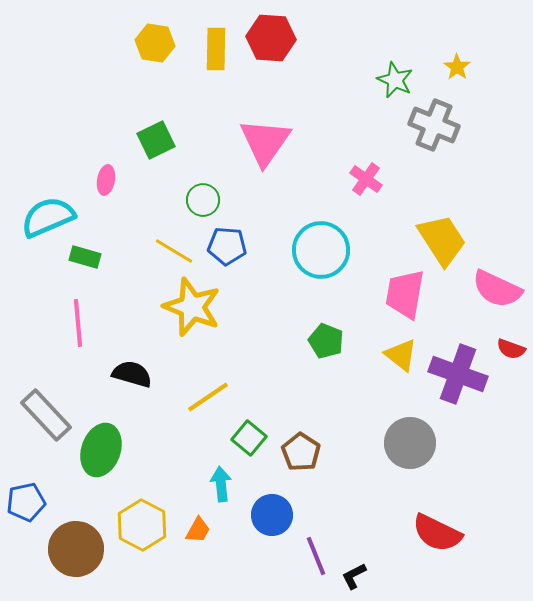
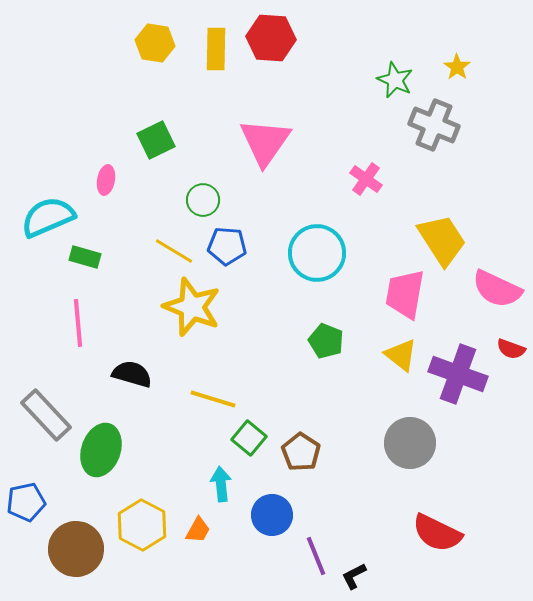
cyan circle at (321, 250): moved 4 px left, 3 px down
yellow line at (208, 397): moved 5 px right, 2 px down; rotated 51 degrees clockwise
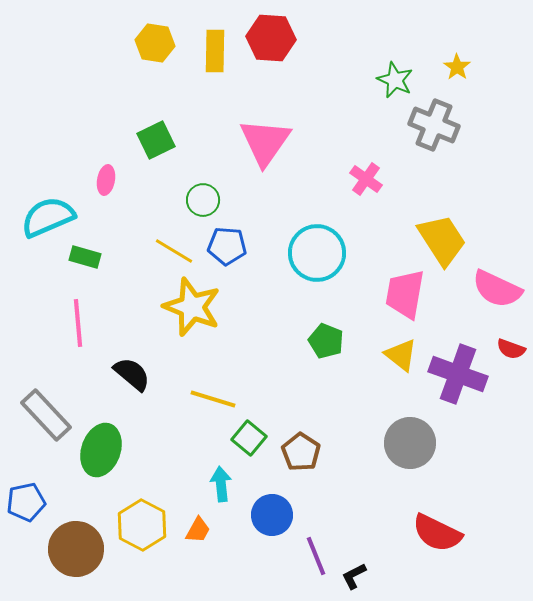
yellow rectangle at (216, 49): moved 1 px left, 2 px down
black semicircle at (132, 374): rotated 24 degrees clockwise
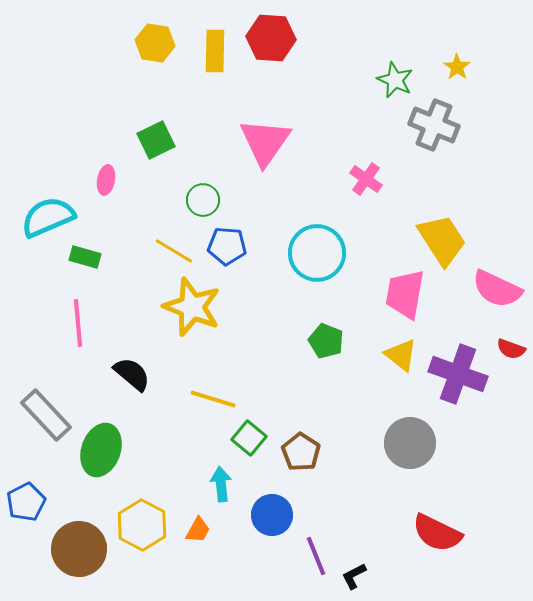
blue pentagon at (26, 502): rotated 15 degrees counterclockwise
brown circle at (76, 549): moved 3 px right
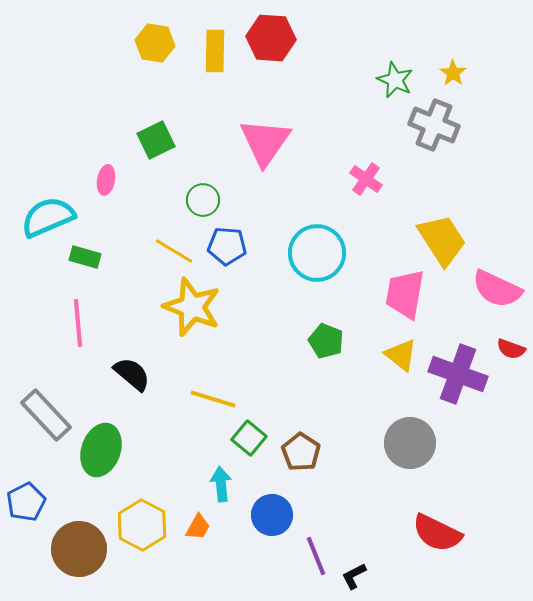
yellow star at (457, 67): moved 4 px left, 6 px down
orange trapezoid at (198, 530): moved 3 px up
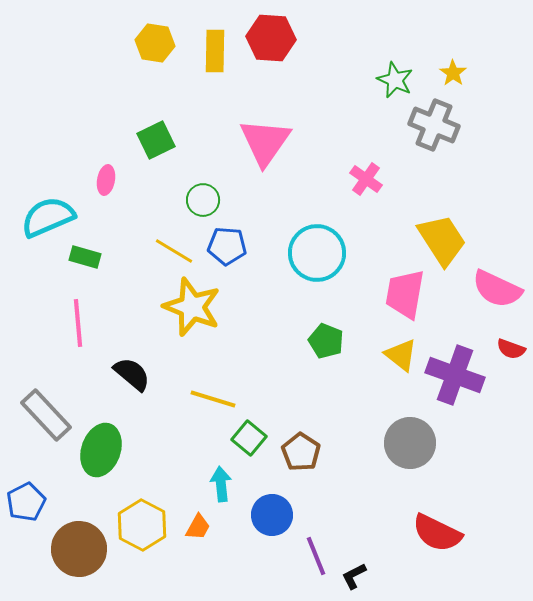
purple cross at (458, 374): moved 3 px left, 1 px down
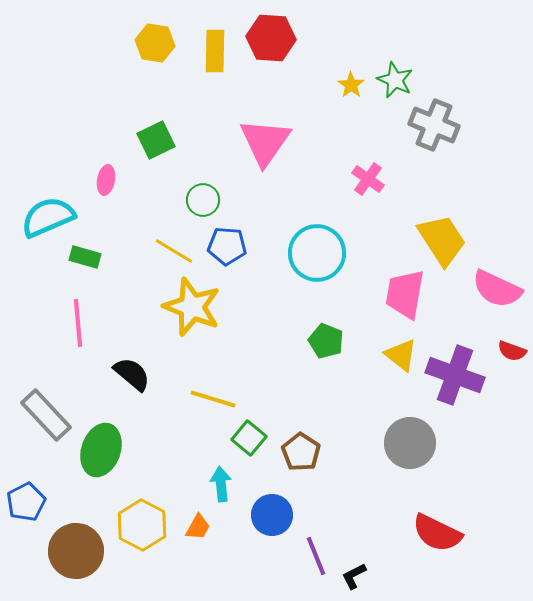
yellow star at (453, 73): moved 102 px left, 12 px down
pink cross at (366, 179): moved 2 px right
red semicircle at (511, 349): moved 1 px right, 2 px down
brown circle at (79, 549): moved 3 px left, 2 px down
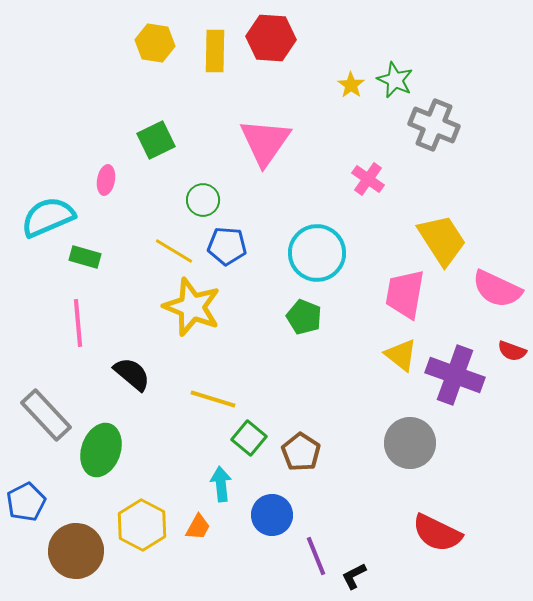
green pentagon at (326, 341): moved 22 px left, 24 px up
